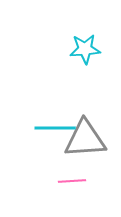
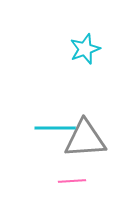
cyan star: rotated 16 degrees counterclockwise
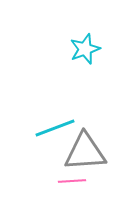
cyan line: rotated 21 degrees counterclockwise
gray triangle: moved 13 px down
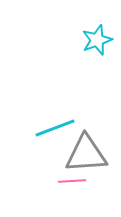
cyan star: moved 12 px right, 9 px up
gray triangle: moved 1 px right, 2 px down
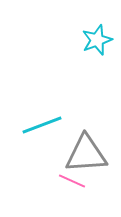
cyan line: moved 13 px left, 3 px up
pink line: rotated 28 degrees clockwise
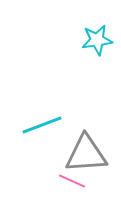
cyan star: rotated 12 degrees clockwise
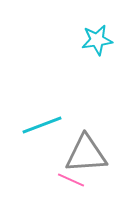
pink line: moved 1 px left, 1 px up
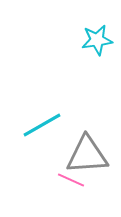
cyan line: rotated 9 degrees counterclockwise
gray triangle: moved 1 px right, 1 px down
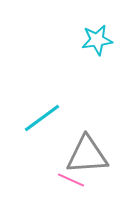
cyan line: moved 7 px up; rotated 6 degrees counterclockwise
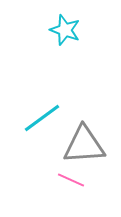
cyan star: moved 32 px left, 10 px up; rotated 28 degrees clockwise
gray triangle: moved 3 px left, 10 px up
